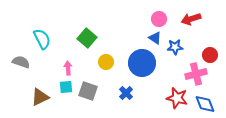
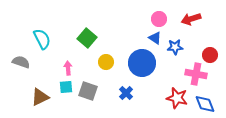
pink cross: rotated 25 degrees clockwise
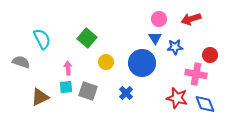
blue triangle: rotated 24 degrees clockwise
